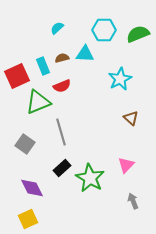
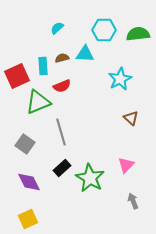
green semicircle: rotated 15 degrees clockwise
cyan rectangle: rotated 18 degrees clockwise
purple diamond: moved 3 px left, 6 px up
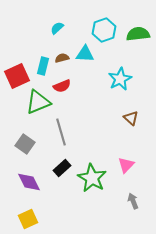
cyan hexagon: rotated 20 degrees counterclockwise
cyan rectangle: rotated 18 degrees clockwise
green star: moved 2 px right
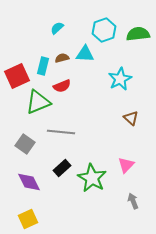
gray line: rotated 68 degrees counterclockwise
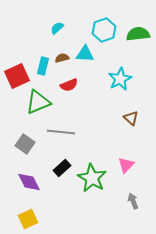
red semicircle: moved 7 px right, 1 px up
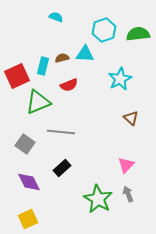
cyan semicircle: moved 1 px left, 11 px up; rotated 64 degrees clockwise
green star: moved 6 px right, 21 px down
gray arrow: moved 5 px left, 7 px up
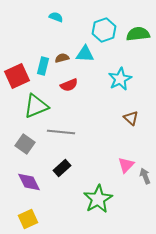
green triangle: moved 2 px left, 4 px down
gray arrow: moved 17 px right, 18 px up
green star: rotated 12 degrees clockwise
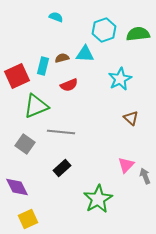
purple diamond: moved 12 px left, 5 px down
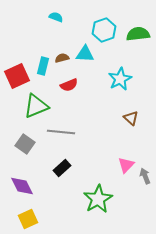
purple diamond: moved 5 px right, 1 px up
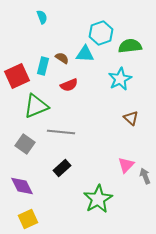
cyan semicircle: moved 14 px left; rotated 48 degrees clockwise
cyan hexagon: moved 3 px left, 3 px down
green semicircle: moved 8 px left, 12 px down
brown semicircle: rotated 48 degrees clockwise
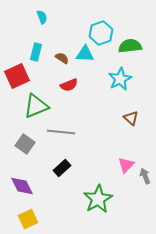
cyan rectangle: moved 7 px left, 14 px up
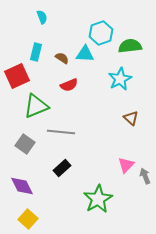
yellow square: rotated 24 degrees counterclockwise
